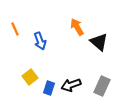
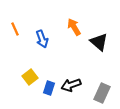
orange arrow: moved 3 px left
blue arrow: moved 2 px right, 2 px up
gray rectangle: moved 7 px down
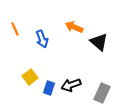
orange arrow: rotated 36 degrees counterclockwise
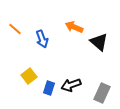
orange line: rotated 24 degrees counterclockwise
yellow square: moved 1 px left, 1 px up
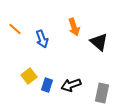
orange arrow: rotated 132 degrees counterclockwise
blue rectangle: moved 2 px left, 3 px up
gray rectangle: rotated 12 degrees counterclockwise
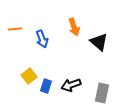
orange line: rotated 48 degrees counterclockwise
blue rectangle: moved 1 px left, 1 px down
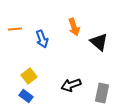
blue rectangle: moved 20 px left, 10 px down; rotated 72 degrees counterclockwise
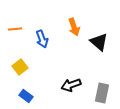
yellow square: moved 9 px left, 9 px up
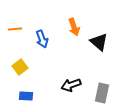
blue rectangle: rotated 32 degrees counterclockwise
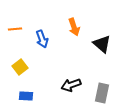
black triangle: moved 3 px right, 2 px down
